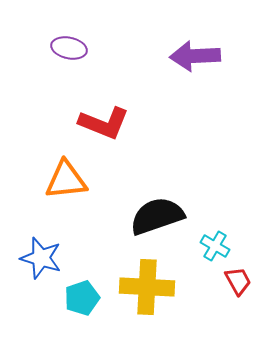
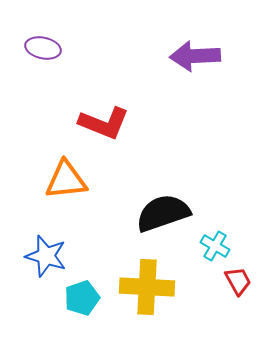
purple ellipse: moved 26 px left
black semicircle: moved 6 px right, 3 px up
blue star: moved 5 px right, 2 px up
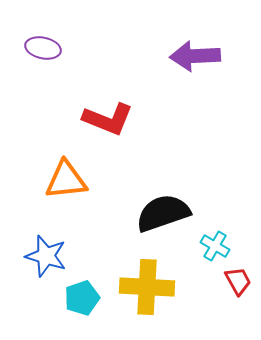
red L-shape: moved 4 px right, 4 px up
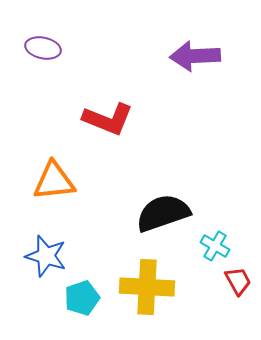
orange triangle: moved 12 px left, 1 px down
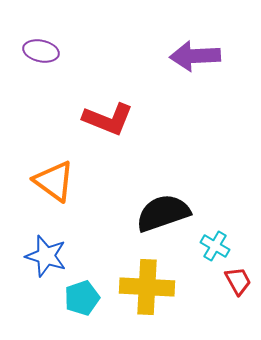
purple ellipse: moved 2 px left, 3 px down
orange triangle: rotated 42 degrees clockwise
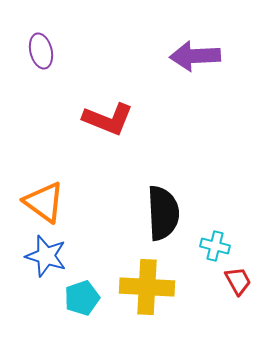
purple ellipse: rotated 64 degrees clockwise
orange triangle: moved 10 px left, 21 px down
black semicircle: rotated 106 degrees clockwise
cyan cross: rotated 16 degrees counterclockwise
